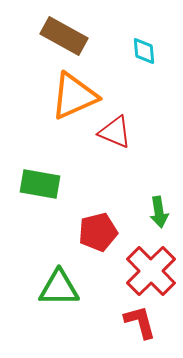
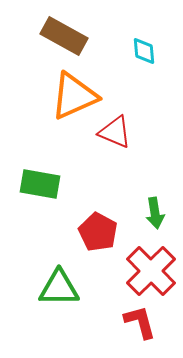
green arrow: moved 4 px left, 1 px down
red pentagon: rotated 30 degrees counterclockwise
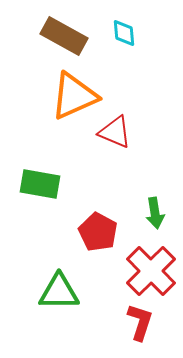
cyan diamond: moved 20 px left, 18 px up
green triangle: moved 4 px down
red L-shape: rotated 33 degrees clockwise
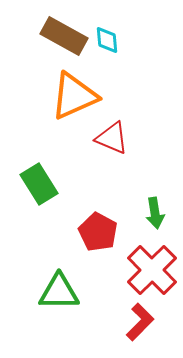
cyan diamond: moved 17 px left, 7 px down
red triangle: moved 3 px left, 6 px down
green rectangle: moved 1 px left; rotated 48 degrees clockwise
red cross: moved 1 px right, 1 px up
red L-shape: rotated 27 degrees clockwise
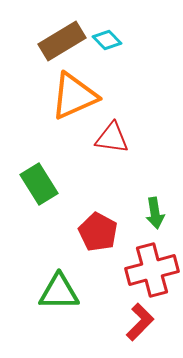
brown rectangle: moved 2 px left, 5 px down; rotated 60 degrees counterclockwise
cyan diamond: rotated 40 degrees counterclockwise
red triangle: rotated 15 degrees counterclockwise
red cross: rotated 30 degrees clockwise
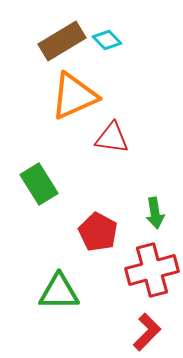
red L-shape: moved 7 px right, 10 px down
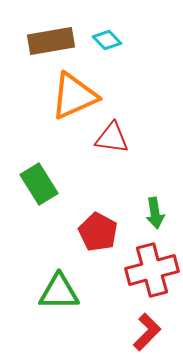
brown rectangle: moved 11 px left; rotated 21 degrees clockwise
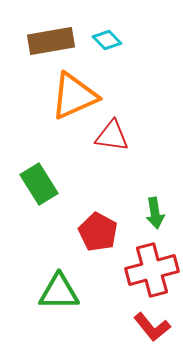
red triangle: moved 2 px up
red L-shape: moved 5 px right, 5 px up; rotated 96 degrees clockwise
